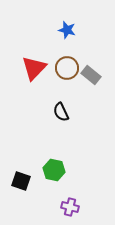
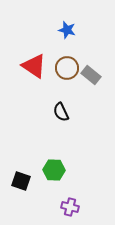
red triangle: moved 2 px up; rotated 40 degrees counterclockwise
green hexagon: rotated 10 degrees counterclockwise
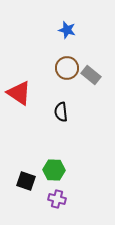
red triangle: moved 15 px left, 27 px down
black semicircle: rotated 18 degrees clockwise
black square: moved 5 px right
purple cross: moved 13 px left, 8 px up
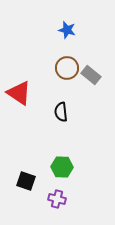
green hexagon: moved 8 px right, 3 px up
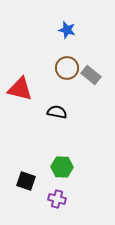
red triangle: moved 1 px right, 4 px up; rotated 20 degrees counterclockwise
black semicircle: moved 4 px left; rotated 108 degrees clockwise
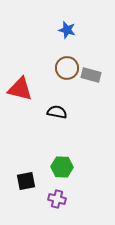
gray rectangle: rotated 24 degrees counterclockwise
black square: rotated 30 degrees counterclockwise
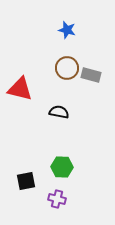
black semicircle: moved 2 px right
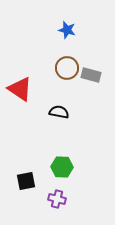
red triangle: rotated 20 degrees clockwise
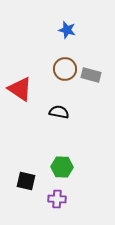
brown circle: moved 2 px left, 1 px down
black square: rotated 24 degrees clockwise
purple cross: rotated 12 degrees counterclockwise
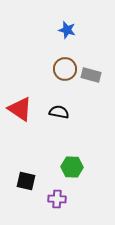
red triangle: moved 20 px down
green hexagon: moved 10 px right
